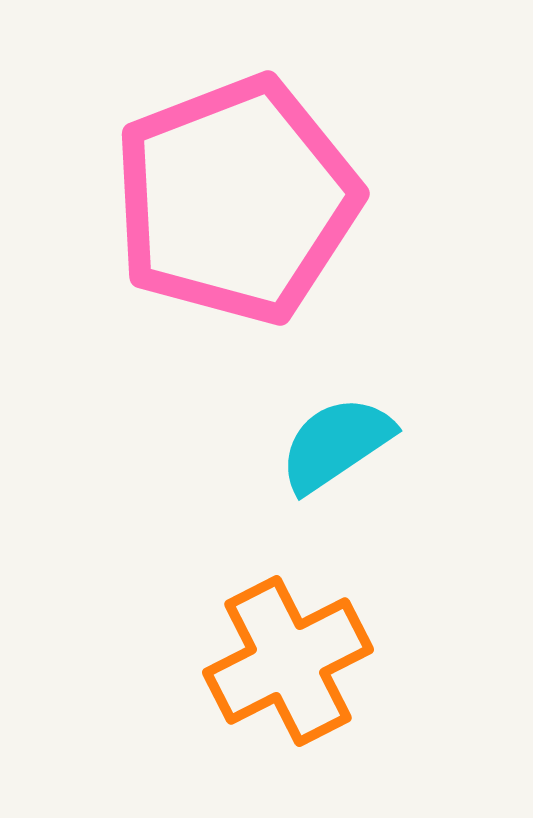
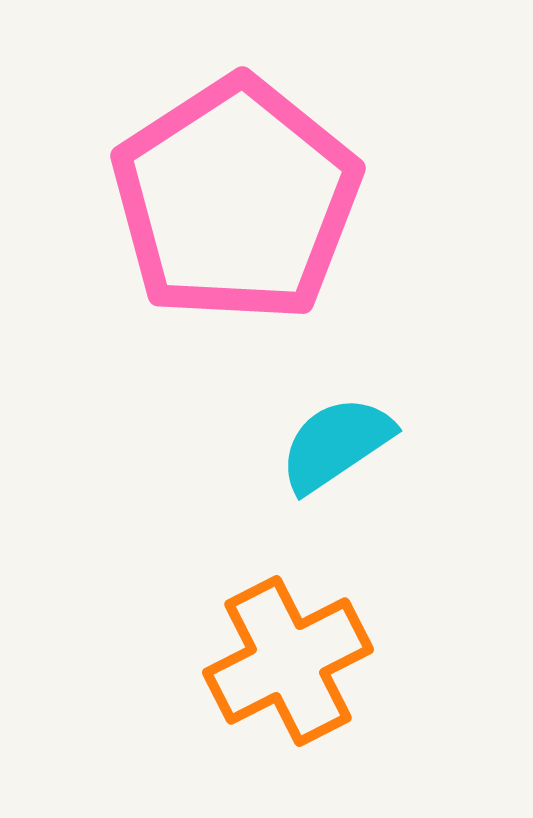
pink pentagon: rotated 12 degrees counterclockwise
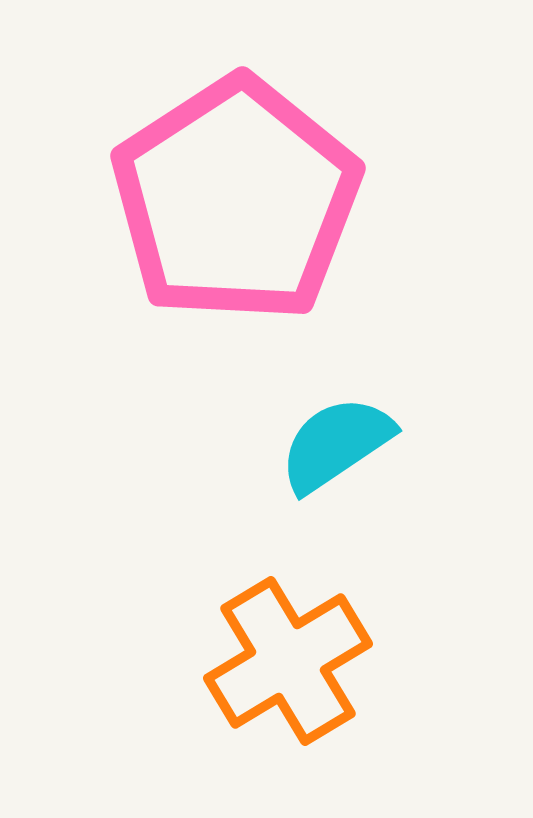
orange cross: rotated 4 degrees counterclockwise
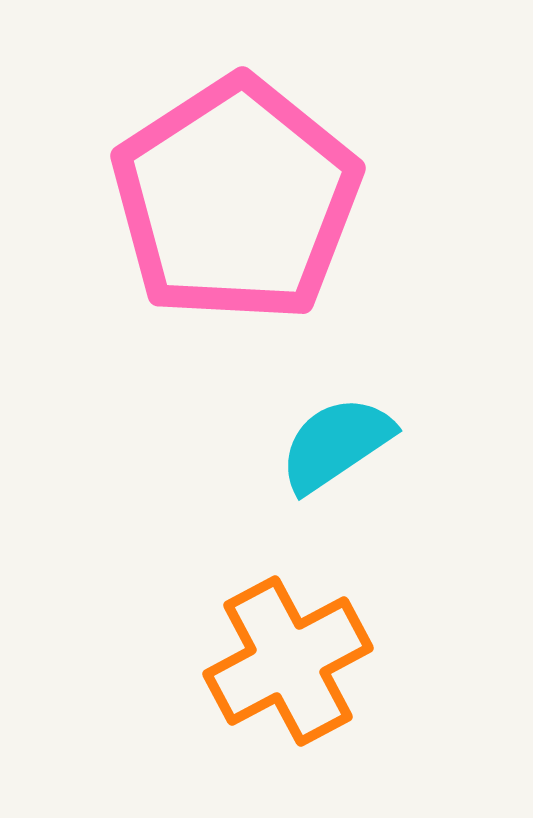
orange cross: rotated 3 degrees clockwise
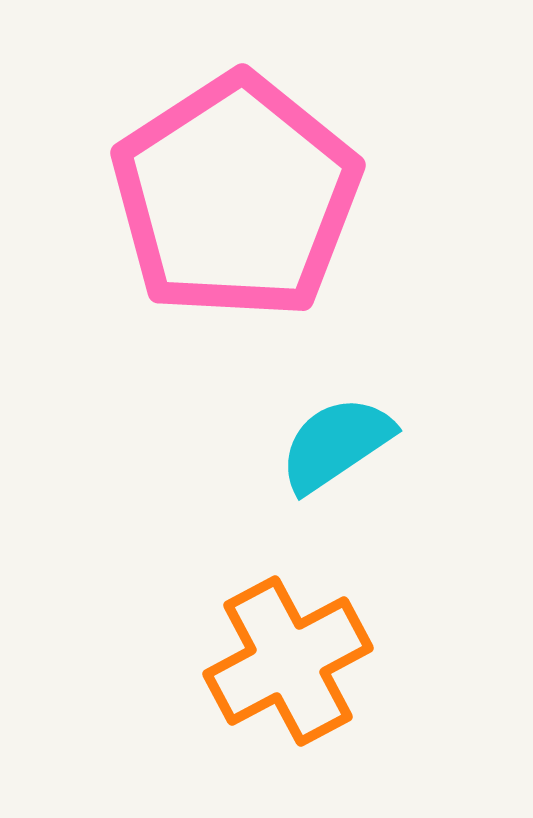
pink pentagon: moved 3 px up
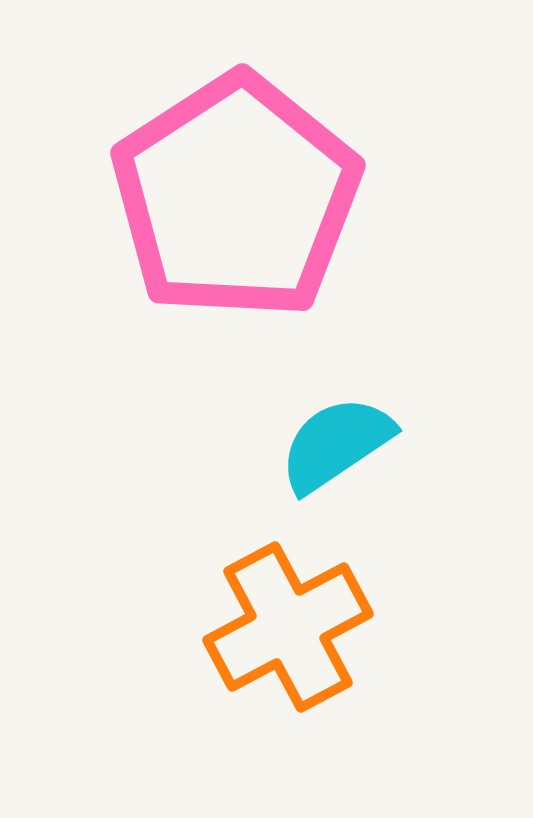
orange cross: moved 34 px up
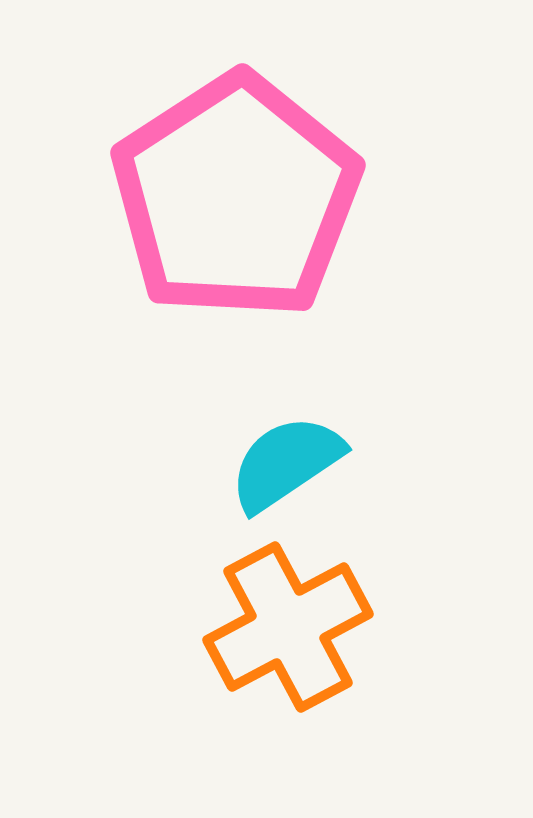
cyan semicircle: moved 50 px left, 19 px down
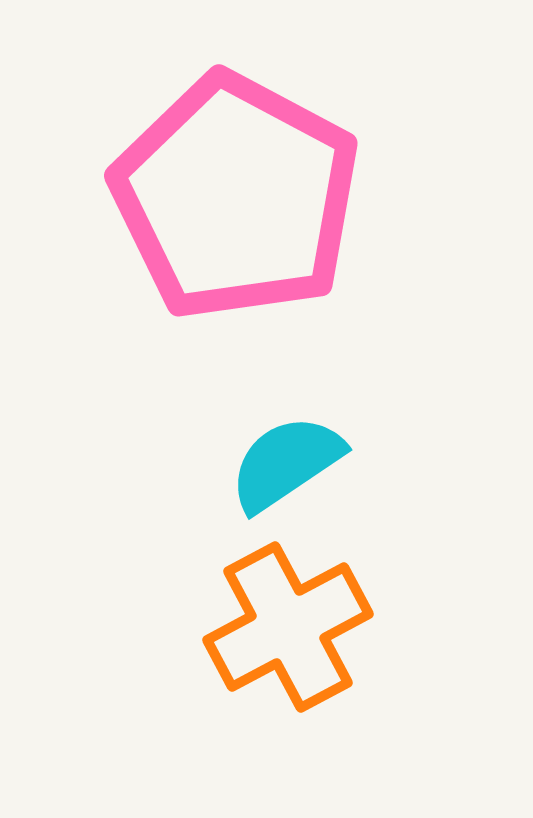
pink pentagon: rotated 11 degrees counterclockwise
